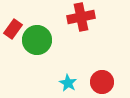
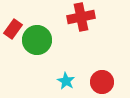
cyan star: moved 2 px left, 2 px up
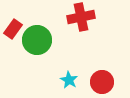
cyan star: moved 3 px right, 1 px up
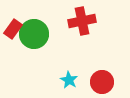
red cross: moved 1 px right, 4 px down
green circle: moved 3 px left, 6 px up
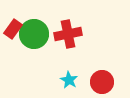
red cross: moved 14 px left, 13 px down
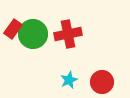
green circle: moved 1 px left
cyan star: rotated 18 degrees clockwise
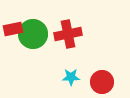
red rectangle: rotated 42 degrees clockwise
cyan star: moved 2 px right, 3 px up; rotated 24 degrees clockwise
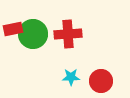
red cross: rotated 8 degrees clockwise
red circle: moved 1 px left, 1 px up
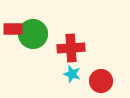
red rectangle: rotated 12 degrees clockwise
red cross: moved 3 px right, 14 px down
cyan star: moved 1 px right, 3 px up; rotated 18 degrees clockwise
